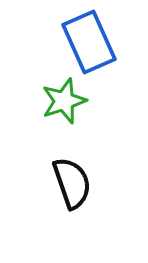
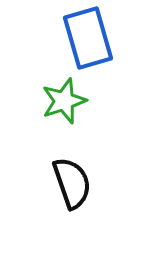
blue rectangle: moved 1 px left, 4 px up; rotated 8 degrees clockwise
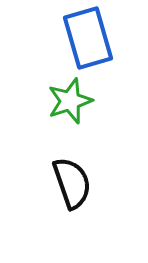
green star: moved 6 px right
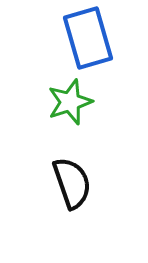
green star: moved 1 px down
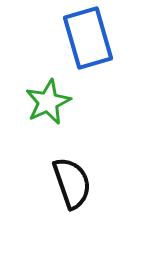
green star: moved 22 px left; rotated 6 degrees counterclockwise
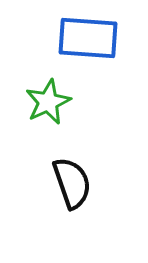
blue rectangle: rotated 70 degrees counterclockwise
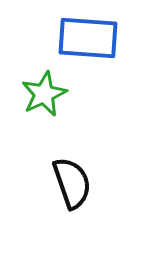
green star: moved 4 px left, 8 px up
